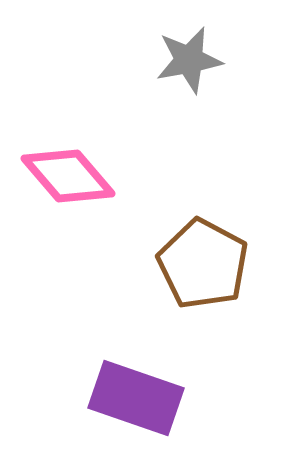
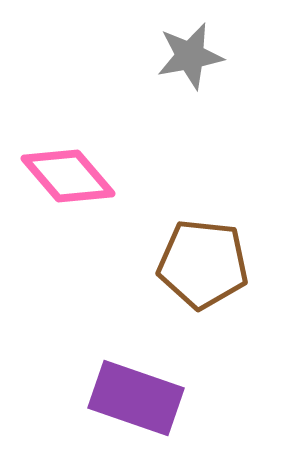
gray star: moved 1 px right, 4 px up
brown pentagon: rotated 22 degrees counterclockwise
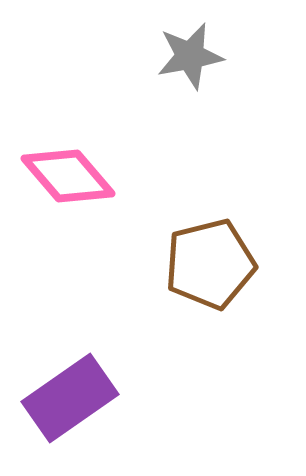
brown pentagon: moved 7 px right; rotated 20 degrees counterclockwise
purple rectangle: moved 66 px left; rotated 54 degrees counterclockwise
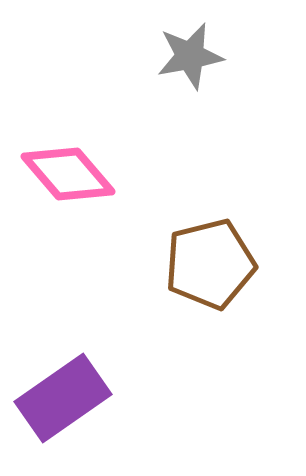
pink diamond: moved 2 px up
purple rectangle: moved 7 px left
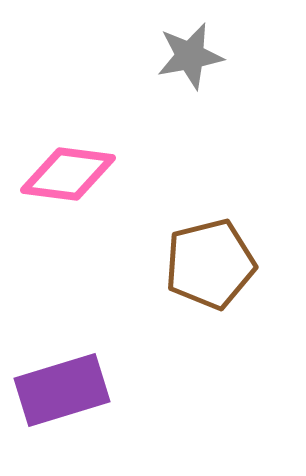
pink diamond: rotated 42 degrees counterclockwise
purple rectangle: moved 1 px left, 8 px up; rotated 18 degrees clockwise
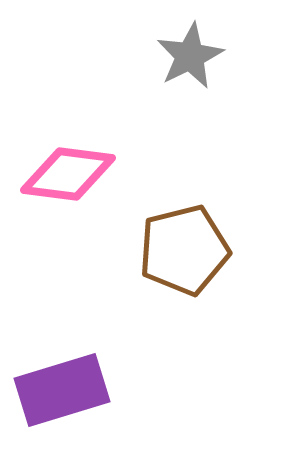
gray star: rotated 16 degrees counterclockwise
brown pentagon: moved 26 px left, 14 px up
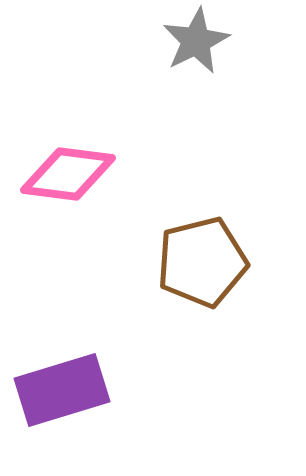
gray star: moved 6 px right, 15 px up
brown pentagon: moved 18 px right, 12 px down
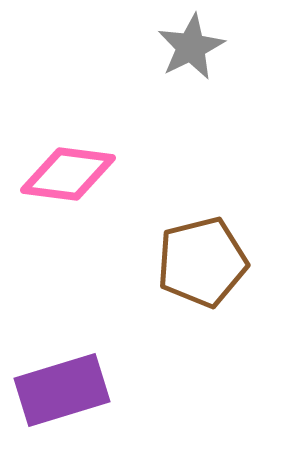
gray star: moved 5 px left, 6 px down
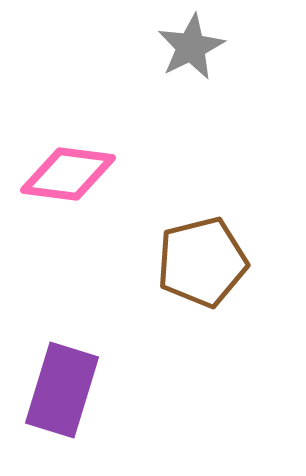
purple rectangle: rotated 56 degrees counterclockwise
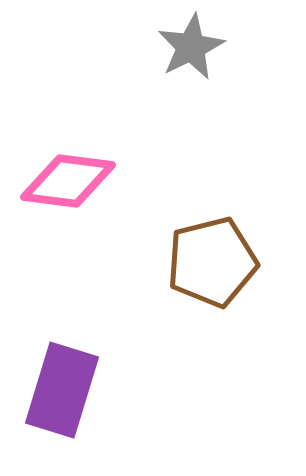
pink diamond: moved 7 px down
brown pentagon: moved 10 px right
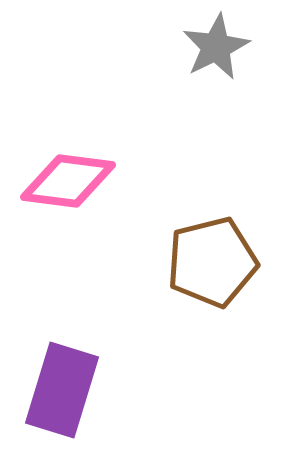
gray star: moved 25 px right
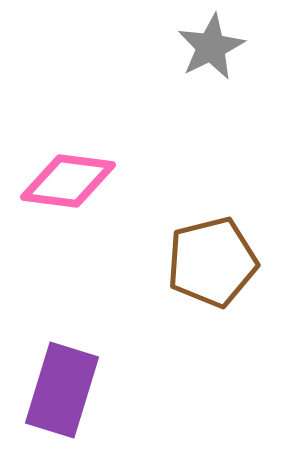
gray star: moved 5 px left
